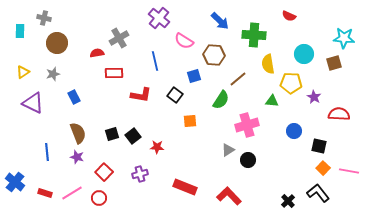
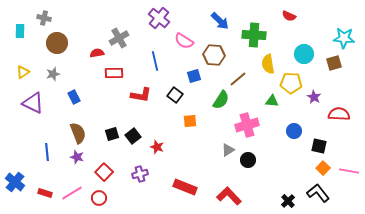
red star at (157, 147): rotated 16 degrees clockwise
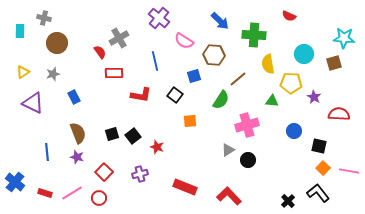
red semicircle at (97, 53): moved 3 px right, 1 px up; rotated 64 degrees clockwise
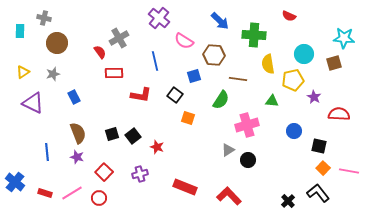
brown line at (238, 79): rotated 48 degrees clockwise
yellow pentagon at (291, 83): moved 2 px right, 3 px up; rotated 15 degrees counterclockwise
orange square at (190, 121): moved 2 px left, 3 px up; rotated 24 degrees clockwise
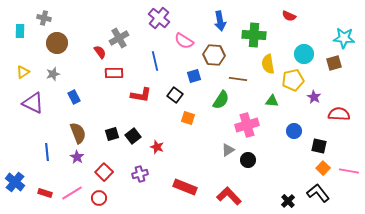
blue arrow at (220, 21): rotated 36 degrees clockwise
purple star at (77, 157): rotated 16 degrees clockwise
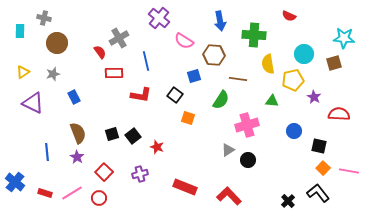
blue line at (155, 61): moved 9 px left
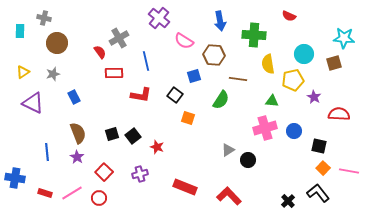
pink cross at (247, 125): moved 18 px right, 3 px down
blue cross at (15, 182): moved 4 px up; rotated 30 degrees counterclockwise
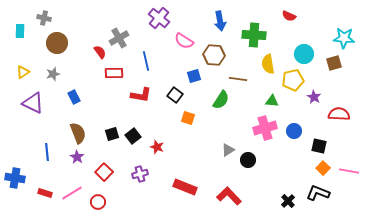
black L-shape at (318, 193): rotated 30 degrees counterclockwise
red circle at (99, 198): moved 1 px left, 4 px down
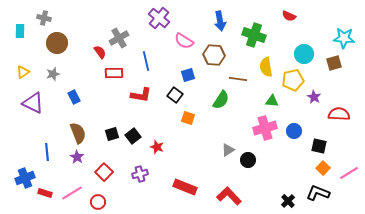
green cross at (254, 35): rotated 15 degrees clockwise
yellow semicircle at (268, 64): moved 2 px left, 3 px down
blue square at (194, 76): moved 6 px left, 1 px up
pink line at (349, 171): moved 2 px down; rotated 42 degrees counterclockwise
blue cross at (15, 178): moved 10 px right; rotated 30 degrees counterclockwise
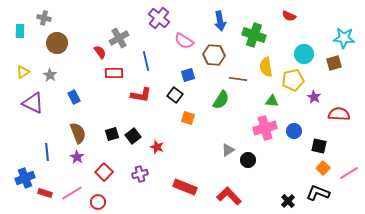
gray star at (53, 74): moved 3 px left, 1 px down; rotated 24 degrees counterclockwise
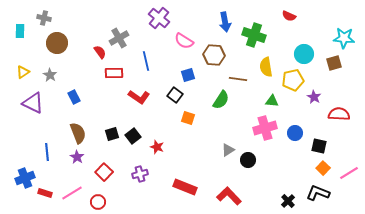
blue arrow at (220, 21): moved 5 px right, 1 px down
red L-shape at (141, 95): moved 2 px left, 2 px down; rotated 25 degrees clockwise
blue circle at (294, 131): moved 1 px right, 2 px down
